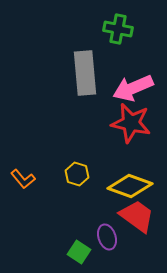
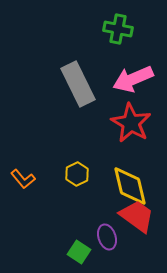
gray rectangle: moved 7 px left, 11 px down; rotated 21 degrees counterclockwise
pink arrow: moved 9 px up
red star: rotated 18 degrees clockwise
yellow hexagon: rotated 15 degrees clockwise
yellow diamond: rotated 57 degrees clockwise
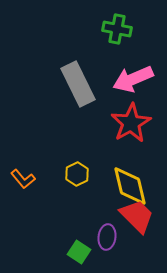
green cross: moved 1 px left
red star: rotated 12 degrees clockwise
red trapezoid: rotated 9 degrees clockwise
purple ellipse: rotated 25 degrees clockwise
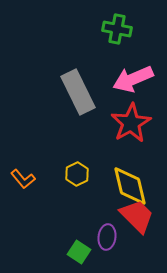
gray rectangle: moved 8 px down
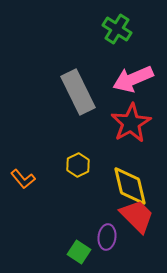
green cross: rotated 20 degrees clockwise
yellow hexagon: moved 1 px right, 9 px up
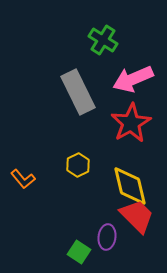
green cross: moved 14 px left, 11 px down
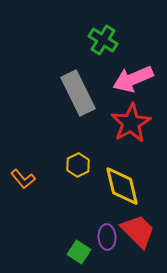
gray rectangle: moved 1 px down
yellow diamond: moved 8 px left
red trapezoid: moved 1 px right, 15 px down
purple ellipse: rotated 10 degrees counterclockwise
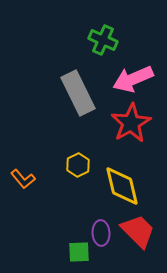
green cross: rotated 8 degrees counterclockwise
purple ellipse: moved 6 px left, 4 px up
green square: rotated 35 degrees counterclockwise
